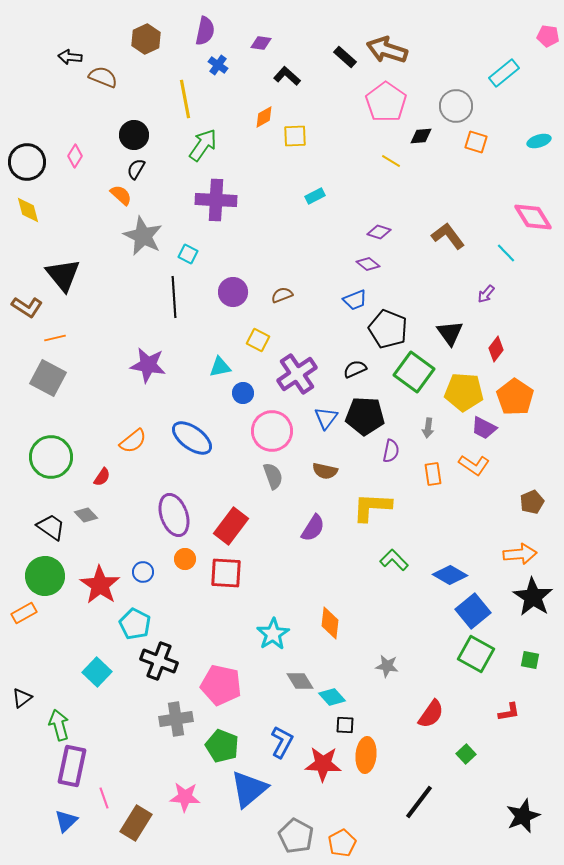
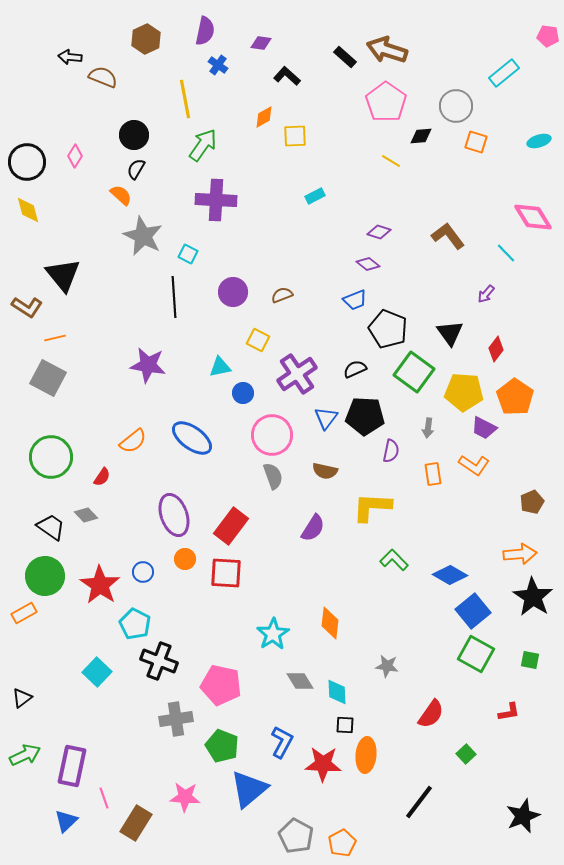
pink circle at (272, 431): moved 4 px down
cyan diamond at (332, 697): moved 5 px right, 5 px up; rotated 40 degrees clockwise
green arrow at (59, 725): moved 34 px left, 30 px down; rotated 80 degrees clockwise
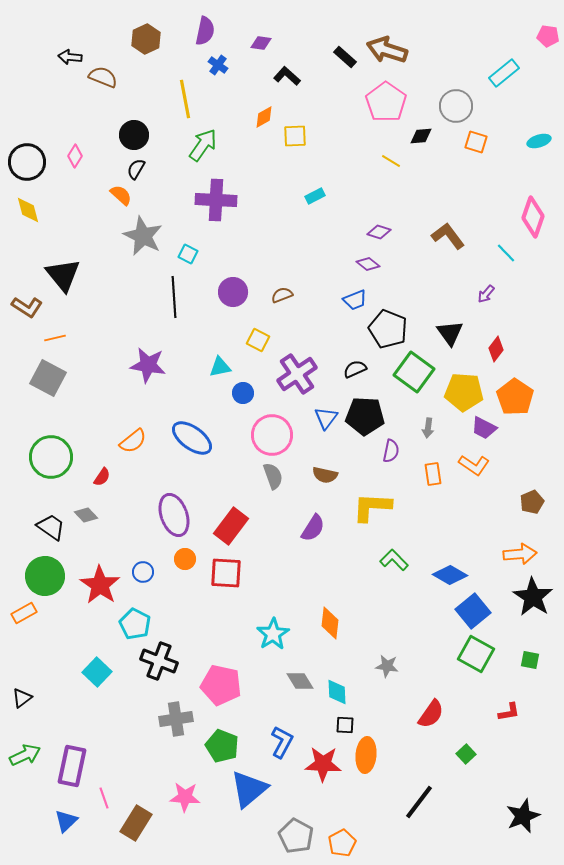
pink diamond at (533, 217): rotated 51 degrees clockwise
brown semicircle at (325, 471): moved 4 px down
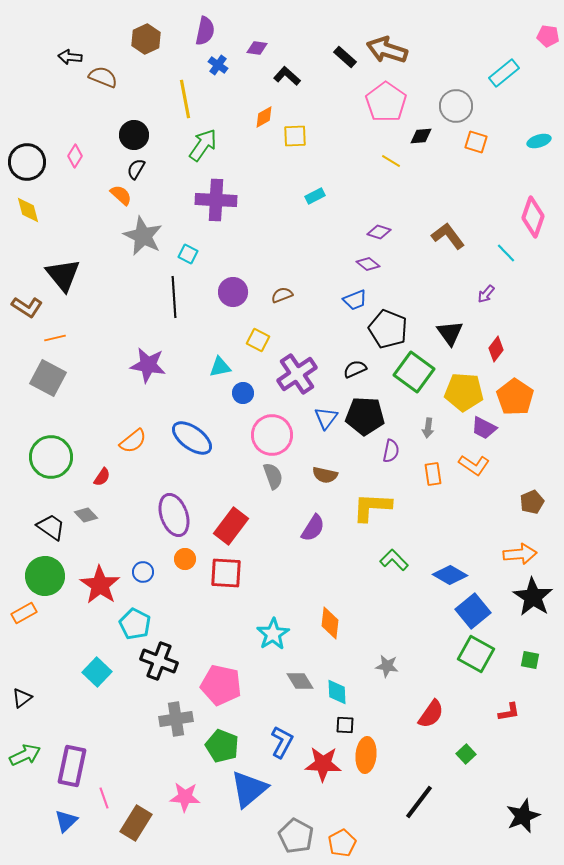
purple diamond at (261, 43): moved 4 px left, 5 px down
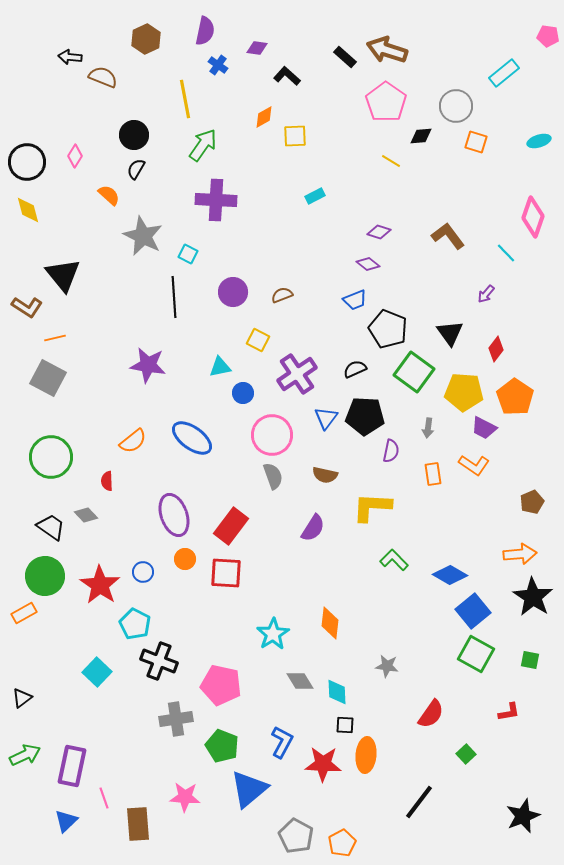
orange semicircle at (121, 195): moved 12 px left
red semicircle at (102, 477): moved 5 px right, 4 px down; rotated 144 degrees clockwise
brown rectangle at (136, 823): moved 2 px right, 1 px down; rotated 36 degrees counterclockwise
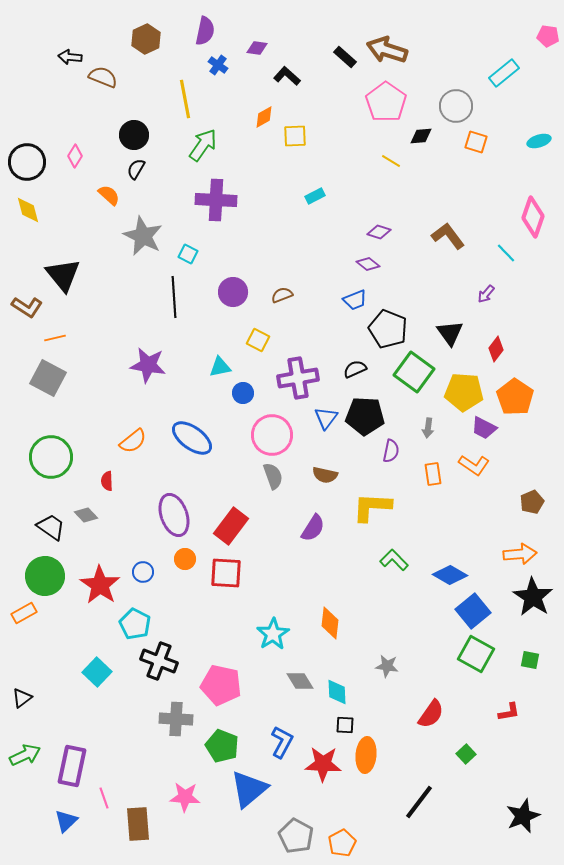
purple cross at (297, 374): moved 1 px right, 4 px down; rotated 24 degrees clockwise
gray cross at (176, 719): rotated 12 degrees clockwise
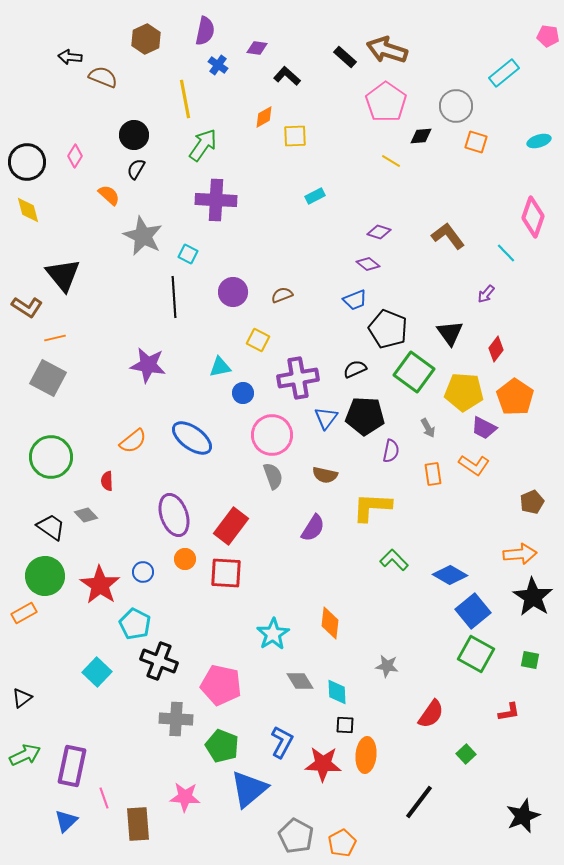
gray arrow at (428, 428): rotated 36 degrees counterclockwise
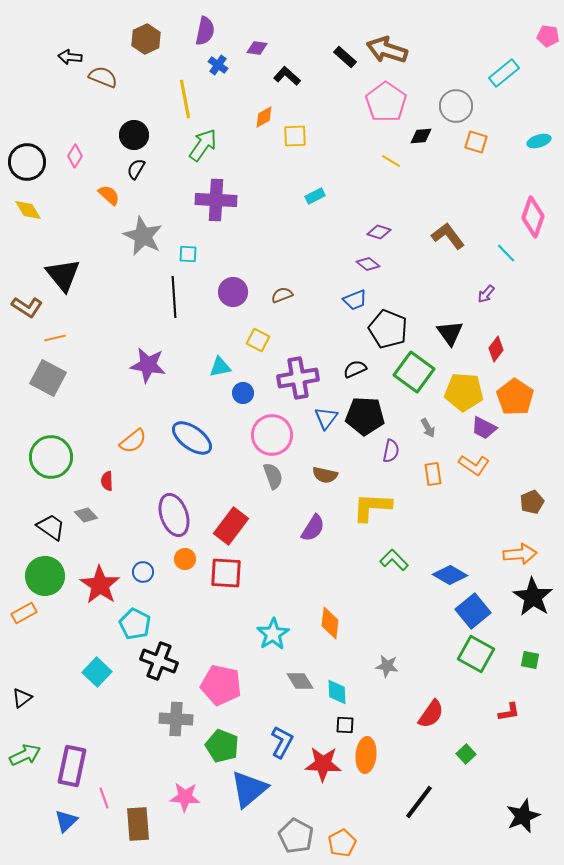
yellow diamond at (28, 210): rotated 16 degrees counterclockwise
cyan square at (188, 254): rotated 24 degrees counterclockwise
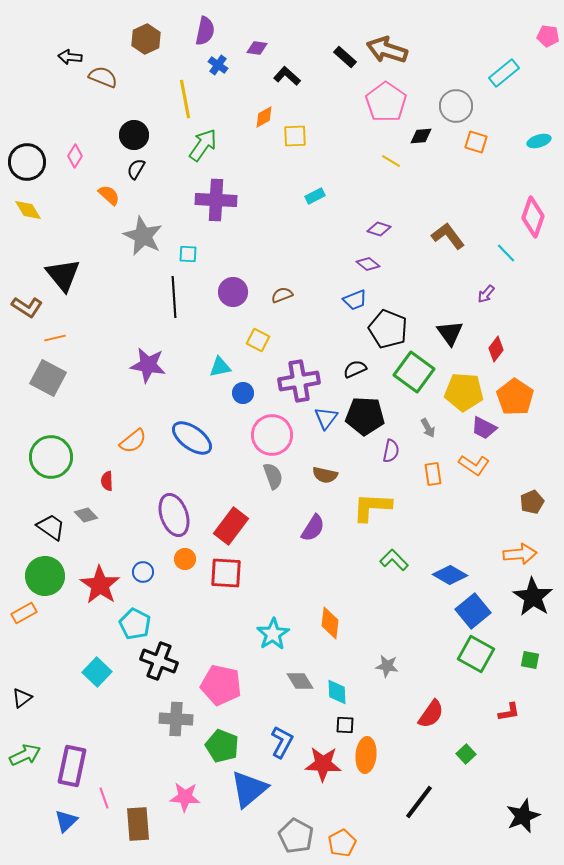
purple diamond at (379, 232): moved 3 px up
purple cross at (298, 378): moved 1 px right, 3 px down
